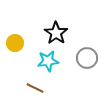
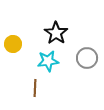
yellow circle: moved 2 px left, 1 px down
brown line: rotated 66 degrees clockwise
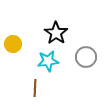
gray circle: moved 1 px left, 1 px up
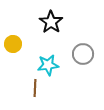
black star: moved 5 px left, 11 px up
gray circle: moved 3 px left, 3 px up
cyan star: moved 4 px down
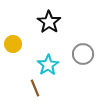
black star: moved 2 px left
cyan star: rotated 25 degrees counterclockwise
brown line: rotated 24 degrees counterclockwise
